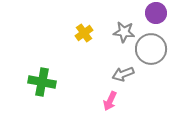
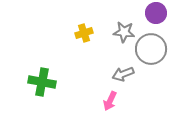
yellow cross: rotated 18 degrees clockwise
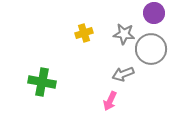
purple circle: moved 2 px left
gray star: moved 2 px down
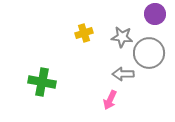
purple circle: moved 1 px right, 1 px down
gray star: moved 2 px left, 3 px down
gray circle: moved 2 px left, 4 px down
gray arrow: rotated 20 degrees clockwise
pink arrow: moved 1 px up
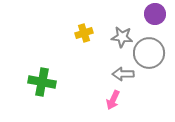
pink arrow: moved 3 px right
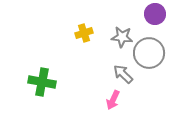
gray arrow: rotated 45 degrees clockwise
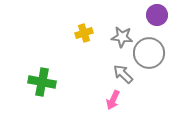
purple circle: moved 2 px right, 1 px down
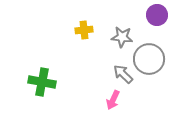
yellow cross: moved 3 px up; rotated 12 degrees clockwise
gray circle: moved 6 px down
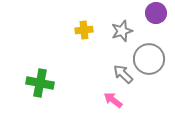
purple circle: moved 1 px left, 2 px up
gray star: moved 6 px up; rotated 25 degrees counterclockwise
green cross: moved 2 px left, 1 px down
pink arrow: rotated 102 degrees clockwise
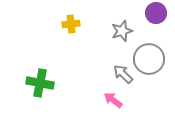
yellow cross: moved 13 px left, 6 px up
